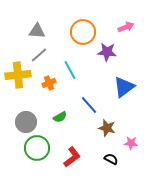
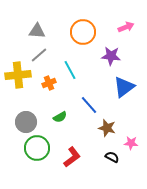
purple star: moved 4 px right, 4 px down
black semicircle: moved 1 px right, 2 px up
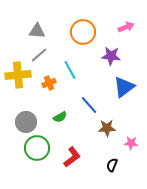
brown star: rotated 18 degrees counterclockwise
black semicircle: moved 8 px down; rotated 96 degrees counterclockwise
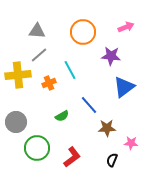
green semicircle: moved 2 px right, 1 px up
gray circle: moved 10 px left
black semicircle: moved 5 px up
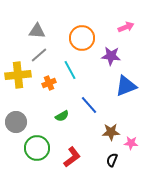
orange circle: moved 1 px left, 6 px down
blue triangle: moved 2 px right, 1 px up; rotated 15 degrees clockwise
brown star: moved 4 px right, 4 px down
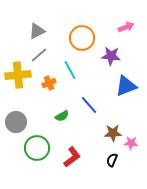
gray triangle: rotated 30 degrees counterclockwise
brown star: moved 2 px right, 1 px down
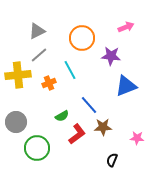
brown star: moved 10 px left, 6 px up
pink star: moved 6 px right, 5 px up
red L-shape: moved 5 px right, 23 px up
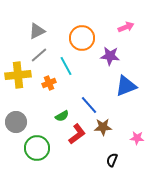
purple star: moved 1 px left
cyan line: moved 4 px left, 4 px up
